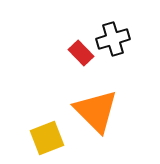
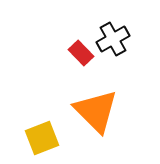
black cross: rotated 12 degrees counterclockwise
yellow square: moved 5 px left
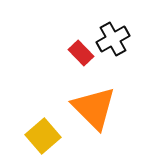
orange triangle: moved 2 px left, 3 px up
yellow square: moved 1 px right, 2 px up; rotated 20 degrees counterclockwise
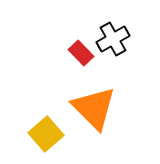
yellow square: moved 3 px right, 2 px up
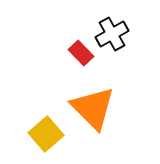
black cross: moved 1 px left, 5 px up
orange triangle: moved 1 px left
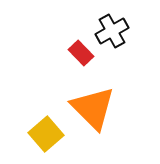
black cross: moved 3 px up
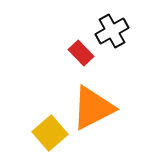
orange triangle: rotated 48 degrees clockwise
yellow square: moved 4 px right, 1 px up
